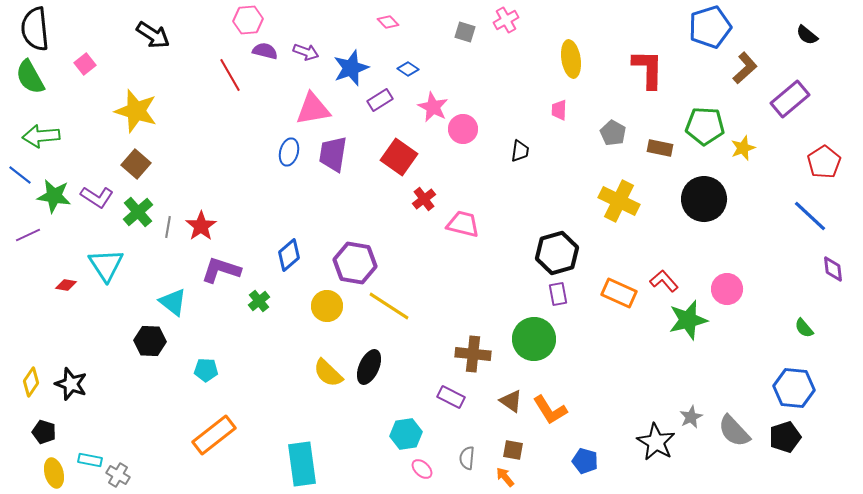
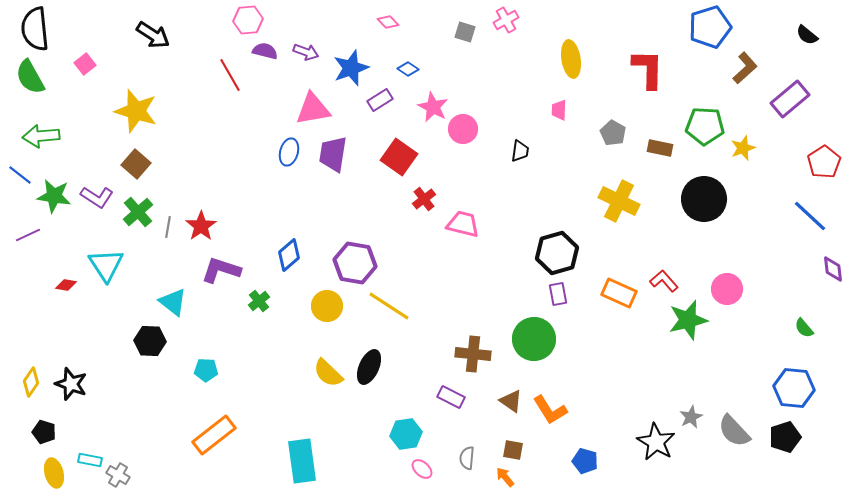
cyan rectangle at (302, 464): moved 3 px up
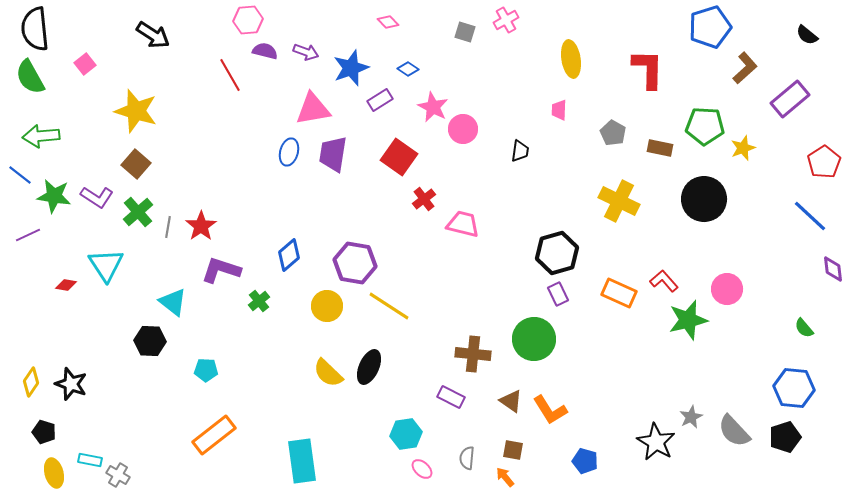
purple rectangle at (558, 294): rotated 15 degrees counterclockwise
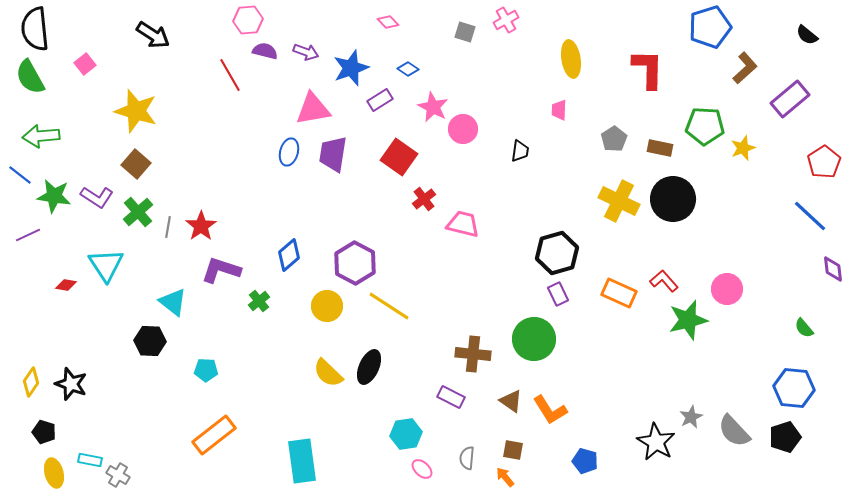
gray pentagon at (613, 133): moved 1 px right, 6 px down; rotated 10 degrees clockwise
black circle at (704, 199): moved 31 px left
purple hexagon at (355, 263): rotated 18 degrees clockwise
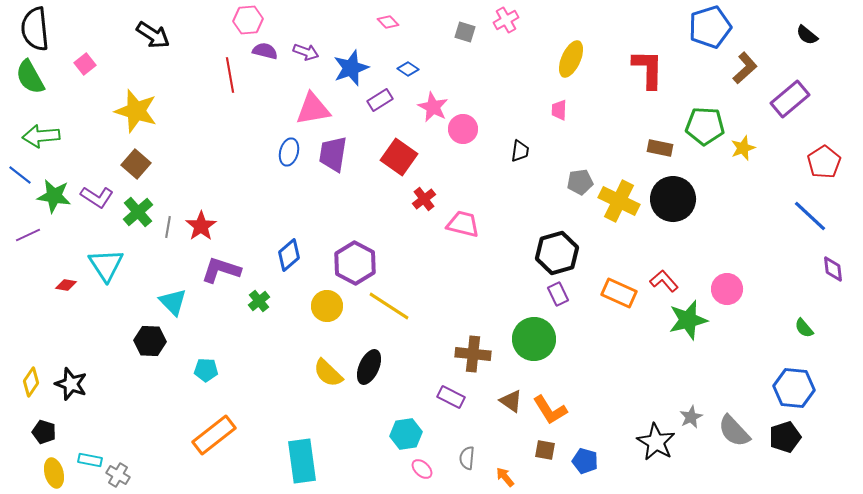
yellow ellipse at (571, 59): rotated 33 degrees clockwise
red line at (230, 75): rotated 20 degrees clockwise
gray pentagon at (614, 139): moved 34 px left, 43 px down; rotated 25 degrees clockwise
cyan triangle at (173, 302): rotated 8 degrees clockwise
brown square at (513, 450): moved 32 px right
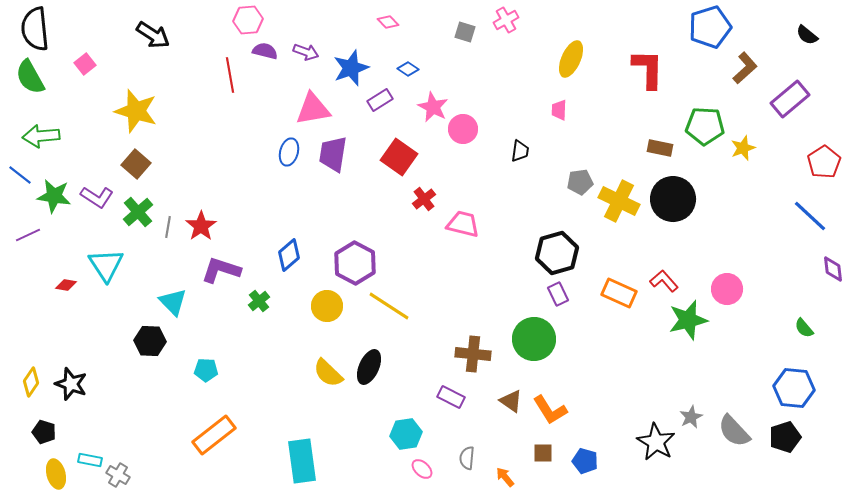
brown square at (545, 450): moved 2 px left, 3 px down; rotated 10 degrees counterclockwise
yellow ellipse at (54, 473): moved 2 px right, 1 px down
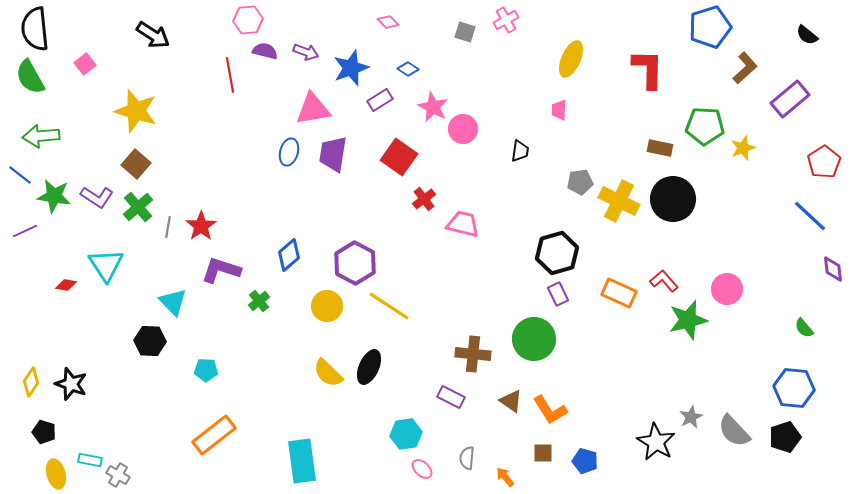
green cross at (138, 212): moved 5 px up
purple line at (28, 235): moved 3 px left, 4 px up
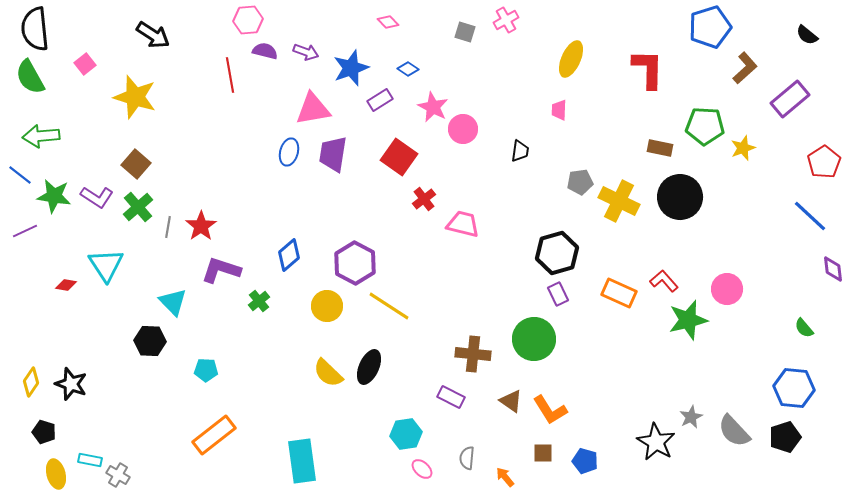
yellow star at (136, 111): moved 1 px left, 14 px up
black circle at (673, 199): moved 7 px right, 2 px up
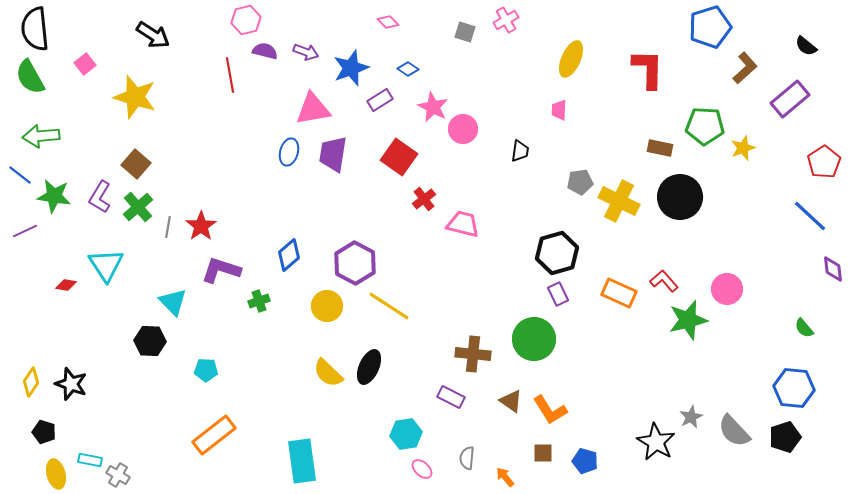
pink hexagon at (248, 20): moved 2 px left; rotated 8 degrees counterclockwise
black semicircle at (807, 35): moved 1 px left, 11 px down
purple L-shape at (97, 197): moved 3 px right; rotated 88 degrees clockwise
green cross at (259, 301): rotated 20 degrees clockwise
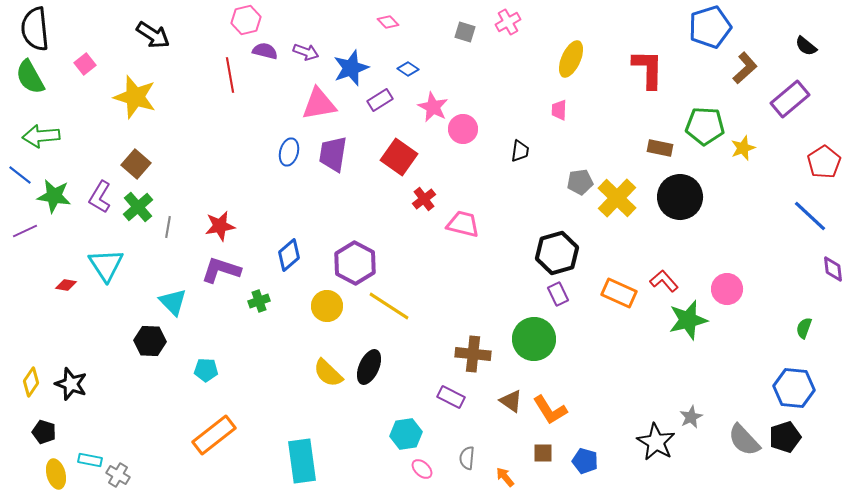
pink cross at (506, 20): moved 2 px right, 2 px down
pink triangle at (313, 109): moved 6 px right, 5 px up
yellow cross at (619, 201): moved 2 px left, 3 px up; rotated 18 degrees clockwise
red star at (201, 226): moved 19 px right; rotated 24 degrees clockwise
green semicircle at (804, 328): rotated 60 degrees clockwise
gray semicircle at (734, 431): moved 10 px right, 9 px down
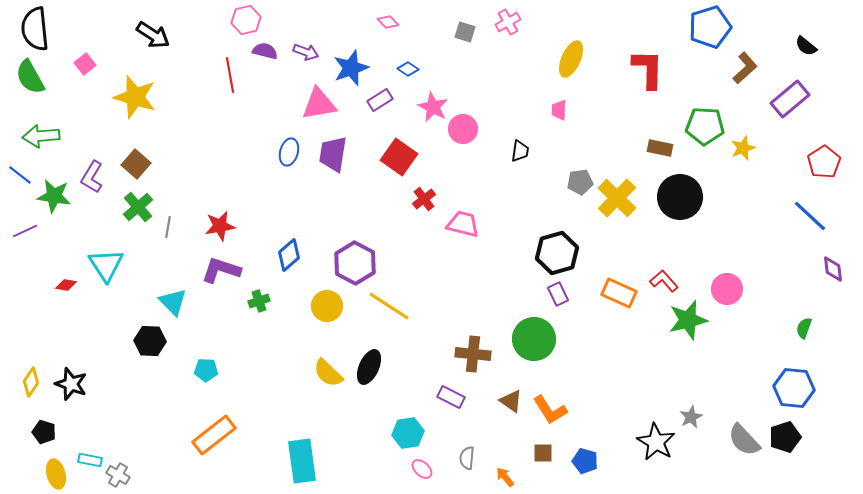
purple L-shape at (100, 197): moved 8 px left, 20 px up
cyan hexagon at (406, 434): moved 2 px right, 1 px up
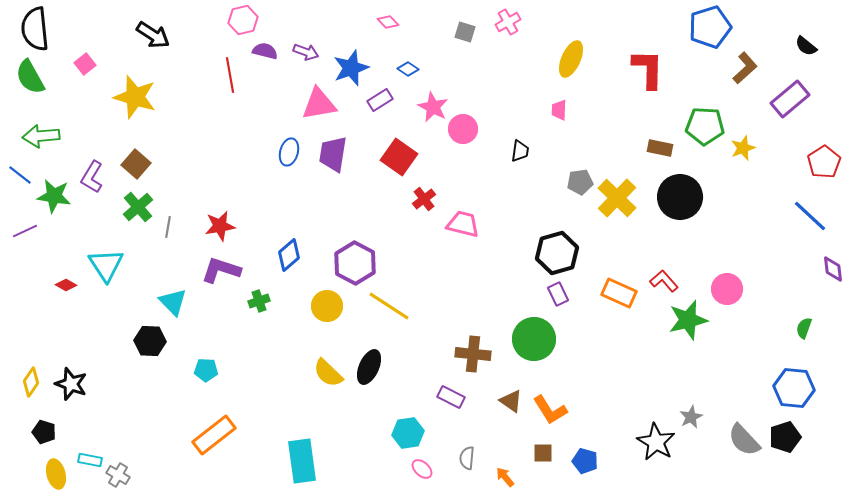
pink hexagon at (246, 20): moved 3 px left
red diamond at (66, 285): rotated 20 degrees clockwise
